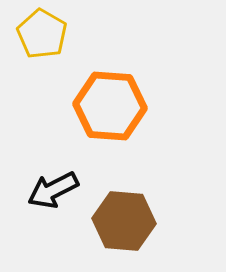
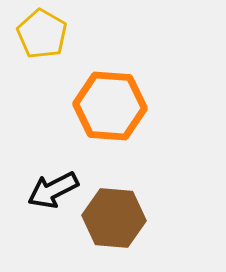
brown hexagon: moved 10 px left, 3 px up
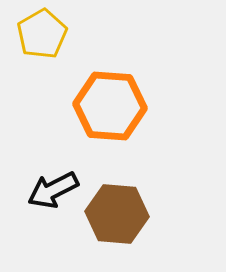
yellow pentagon: rotated 12 degrees clockwise
brown hexagon: moved 3 px right, 4 px up
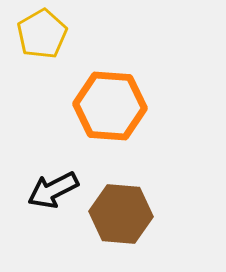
brown hexagon: moved 4 px right
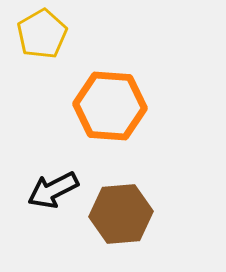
brown hexagon: rotated 10 degrees counterclockwise
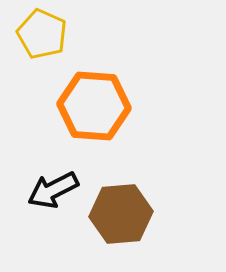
yellow pentagon: rotated 18 degrees counterclockwise
orange hexagon: moved 16 px left
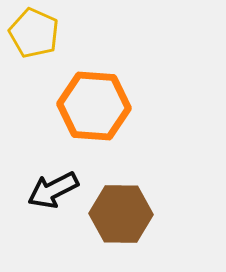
yellow pentagon: moved 8 px left, 1 px up
brown hexagon: rotated 6 degrees clockwise
